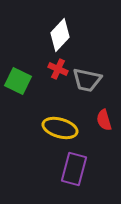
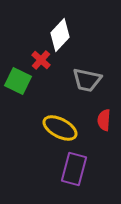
red cross: moved 17 px left, 9 px up; rotated 18 degrees clockwise
red semicircle: rotated 20 degrees clockwise
yellow ellipse: rotated 12 degrees clockwise
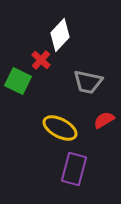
gray trapezoid: moved 1 px right, 2 px down
red semicircle: rotated 55 degrees clockwise
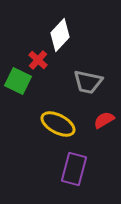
red cross: moved 3 px left
yellow ellipse: moved 2 px left, 4 px up
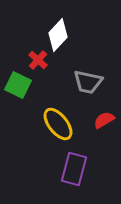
white diamond: moved 2 px left
green square: moved 4 px down
yellow ellipse: rotated 24 degrees clockwise
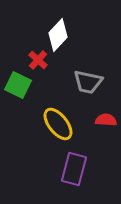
red semicircle: moved 2 px right; rotated 35 degrees clockwise
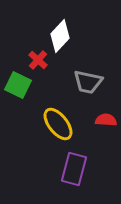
white diamond: moved 2 px right, 1 px down
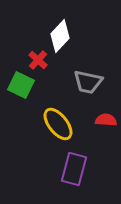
green square: moved 3 px right
